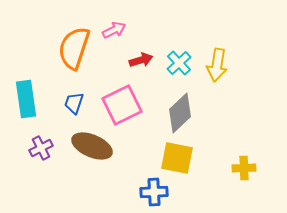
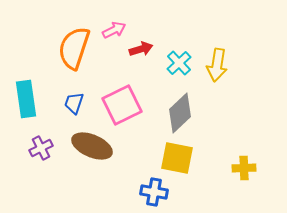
red arrow: moved 11 px up
blue cross: rotated 12 degrees clockwise
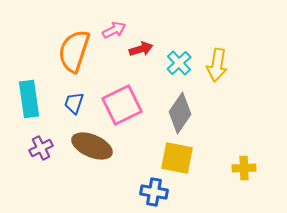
orange semicircle: moved 3 px down
cyan rectangle: moved 3 px right
gray diamond: rotated 12 degrees counterclockwise
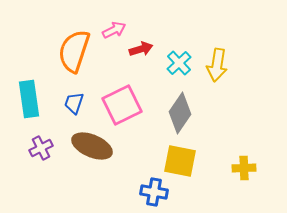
yellow square: moved 3 px right, 3 px down
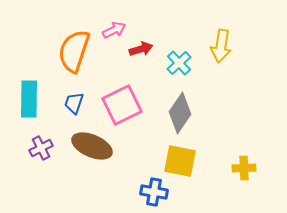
yellow arrow: moved 4 px right, 19 px up
cyan rectangle: rotated 9 degrees clockwise
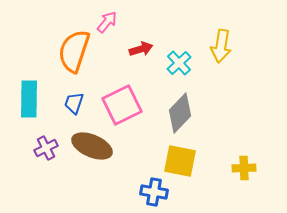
pink arrow: moved 7 px left, 8 px up; rotated 25 degrees counterclockwise
gray diamond: rotated 9 degrees clockwise
purple cross: moved 5 px right
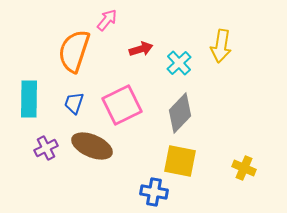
pink arrow: moved 2 px up
yellow cross: rotated 25 degrees clockwise
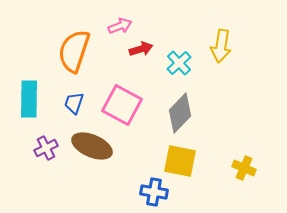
pink arrow: moved 13 px right, 6 px down; rotated 30 degrees clockwise
pink square: rotated 36 degrees counterclockwise
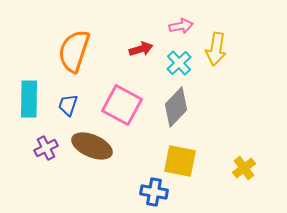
pink arrow: moved 61 px right; rotated 10 degrees clockwise
yellow arrow: moved 5 px left, 3 px down
blue trapezoid: moved 6 px left, 2 px down
gray diamond: moved 4 px left, 6 px up
yellow cross: rotated 30 degrees clockwise
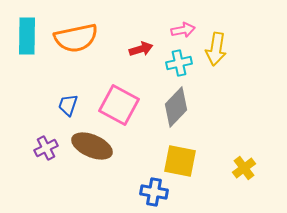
pink arrow: moved 2 px right, 4 px down
orange semicircle: moved 2 px right, 13 px up; rotated 120 degrees counterclockwise
cyan cross: rotated 30 degrees clockwise
cyan rectangle: moved 2 px left, 63 px up
pink square: moved 3 px left
